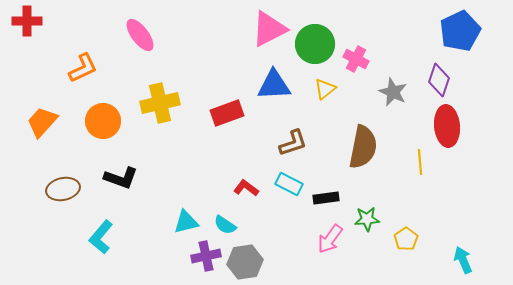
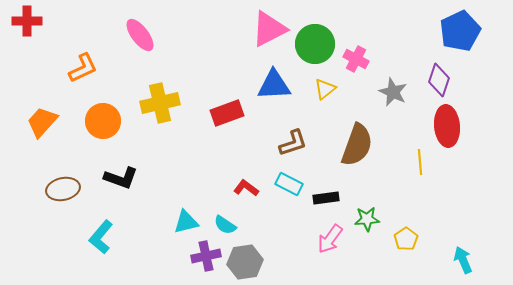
brown semicircle: moved 6 px left, 2 px up; rotated 9 degrees clockwise
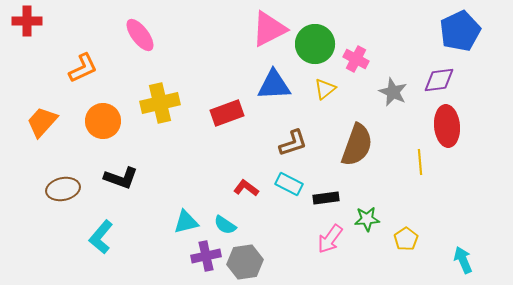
purple diamond: rotated 64 degrees clockwise
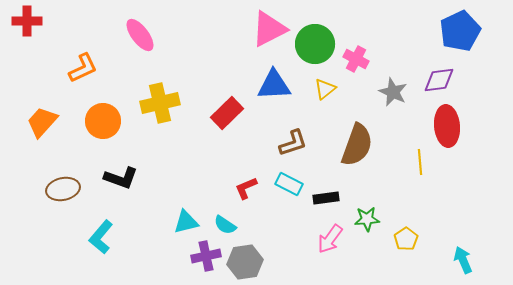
red rectangle: rotated 24 degrees counterclockwise
red L-shape: rotated 60 degrees counterclockwise
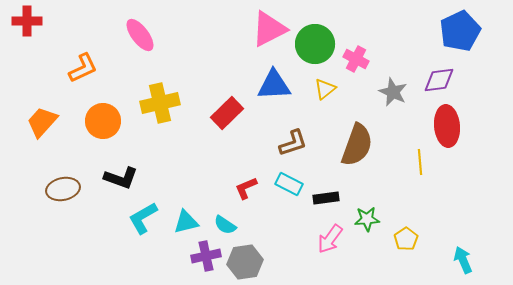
cyan L-shape: moved 42 px right, 19 px up; rotated 20 degrees clockwise
